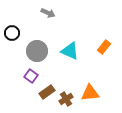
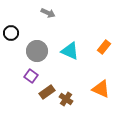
black circle: moved 1 px left
orange triangle: moved 11 px right, 4 px up; rotated 30 degrees clockwise
brown cross: rotated 24 degrees counterclockwise
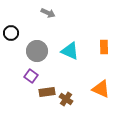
orange rectangle: rotated 40 degrees counterclockwise
brown rectangle: rotated 28 degrees clockwise
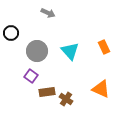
orange rectangle: rotated 24 degrees counterclockwise
cyan triangle: rotated 24 degrees clockwise
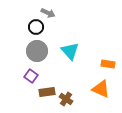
black circle: moved 25 px right, 6 px up
orange rectangle: moved 4 px right, 17 px down; rotated 56 degrees counterclockwise
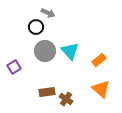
gray circle: moved 8 px right
orange rectangle: moved 9 px left, 4 px up; rotated 48 degrees counterclockwise
purple square: moved 17 px left, 9 px up; rotated 24 degrees clockwise
orange triangle: rotated 18 degrees clockwise
